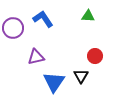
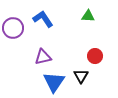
purple triangle: moved 7 px right
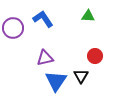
purple triangle: moved 2 px right, 1 px down
blue triangle: moved 2 px right, 1 px up
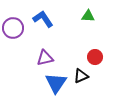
red circle: moved 1 px down
black triangle: rotated 35 degrees clockwise
blue triangle: moved 2 px down
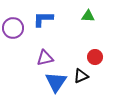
blue L-shape: rotated 55 degrees counterclockwise
blue triangle: moved 1 px up
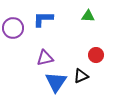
red circle: moved 1 px right, 2 px up
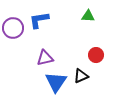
blue L-shape: moved 4 px left, 1 px down; rotated 10 degrees counterclockwise
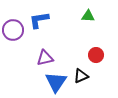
purple circle: moved 2 px down
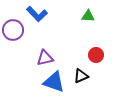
blue L-shape: moved 2 px left, 6 px up; rotated 125 degrees counterclockwise
blue triangle: moved 2 px left; rotated 45 degrees counterclockwise
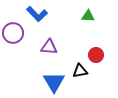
purple circle: moved 3 px down
purple triangle: moved 4 px right, 11 px up; rotated 18 degrees clockwise
black triangle: moved 1 px left, 5 px up; rotated 14 degrees clockwise
blue triangle: rotated 40 degrees clockwise
